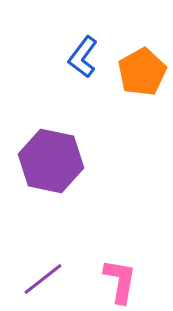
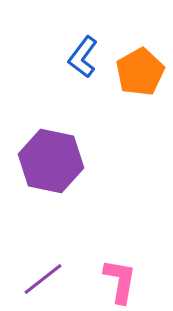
orange pentagon: moved 2 px left
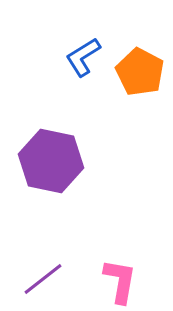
blue L-shape: rotated 21 degrees clockwise
orange pentagon: rotated 15 degrees counterclockwise
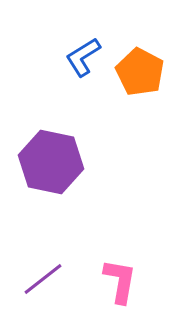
purple hexagon: moved 1 px down
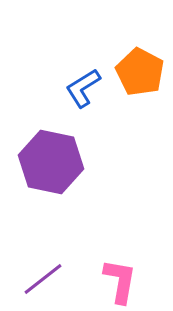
blue L-shape: moved 31 px down
